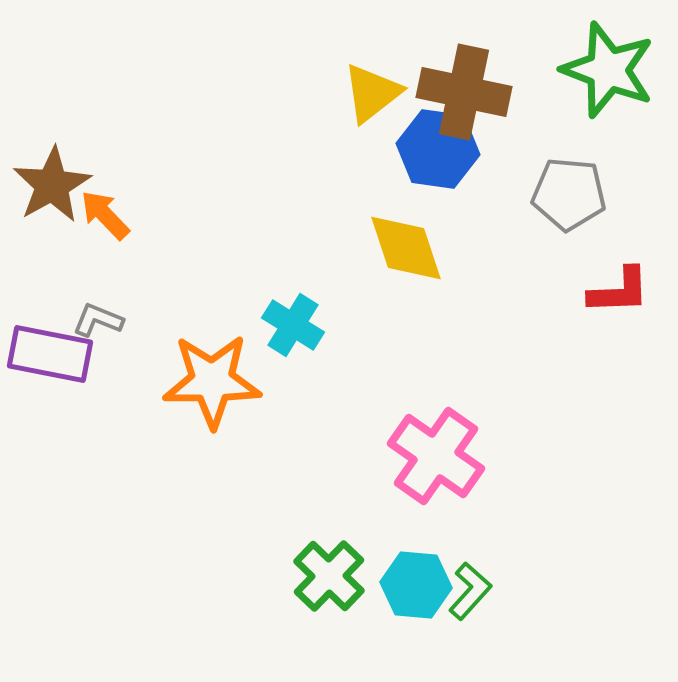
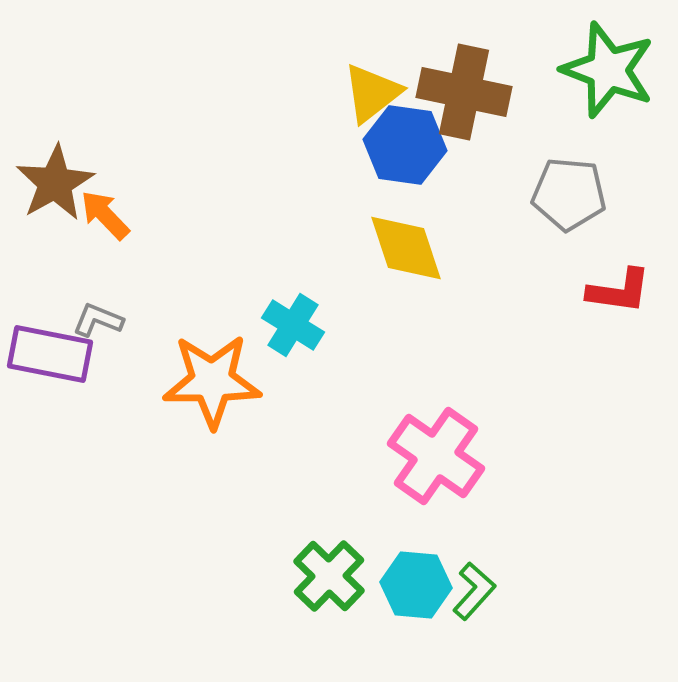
blue hexagon: moved 33 px left, 4 px up
brown star: moved 3 px right, 2 px up
red L-shape: rotated 10 degrees clockwise
green L-shape: moved 4 px right
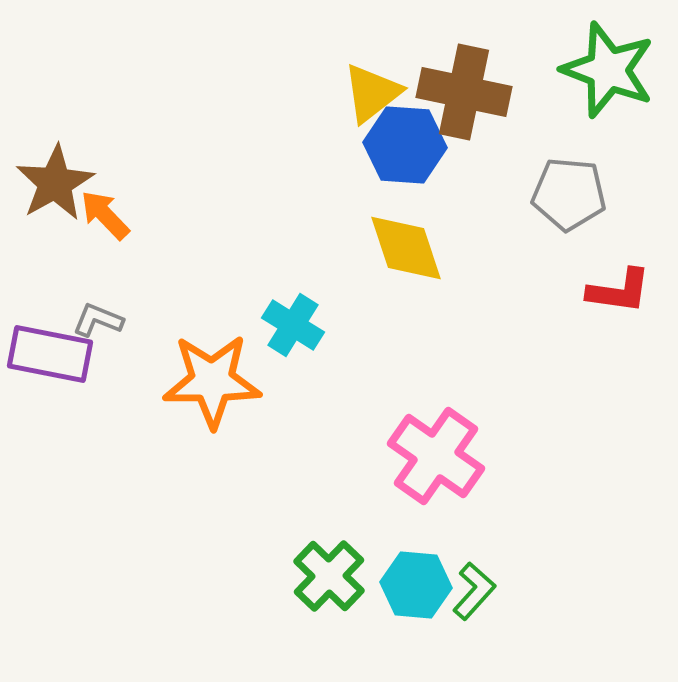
blue hexagon: rotated 4 degrees counterclockwise
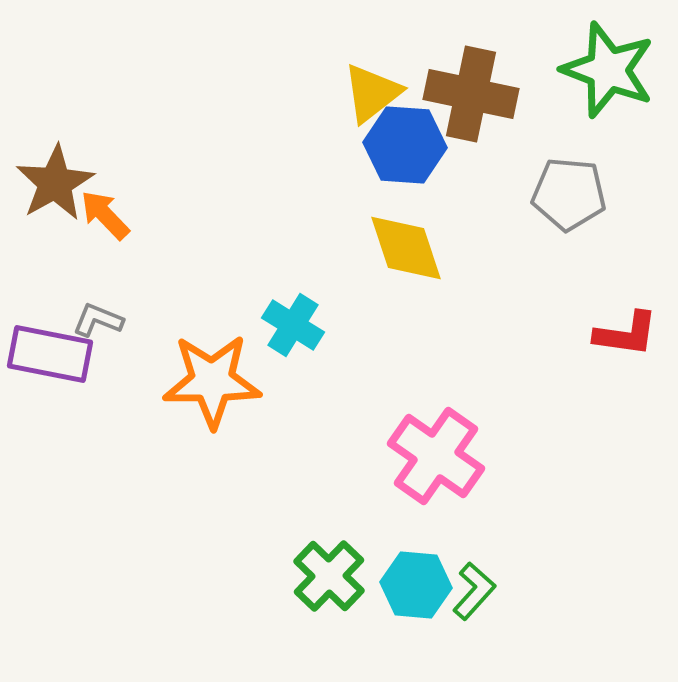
brown cross: moved 7 px right, 2 px down
red L-shape: moved 7 px right, 43 px down
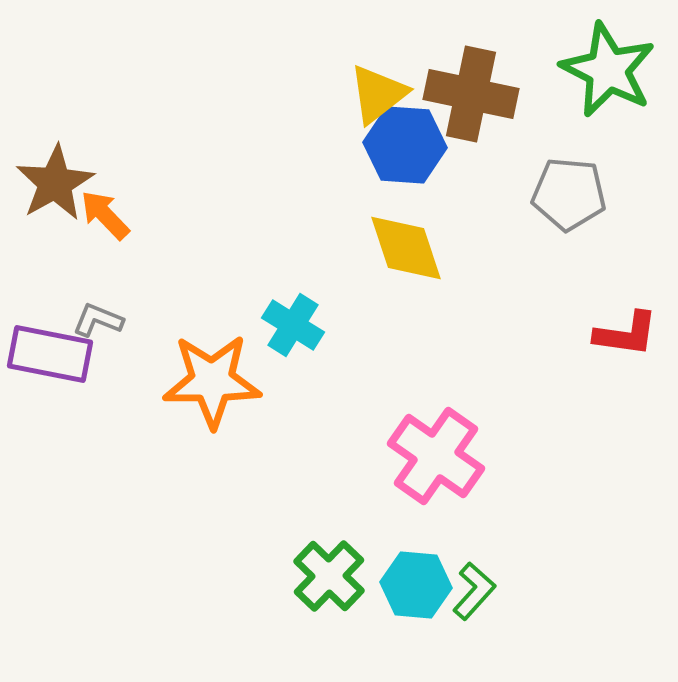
green star: rotated 6 degrees clockwise
yellow triangle: moved 6 px right, 1 px down
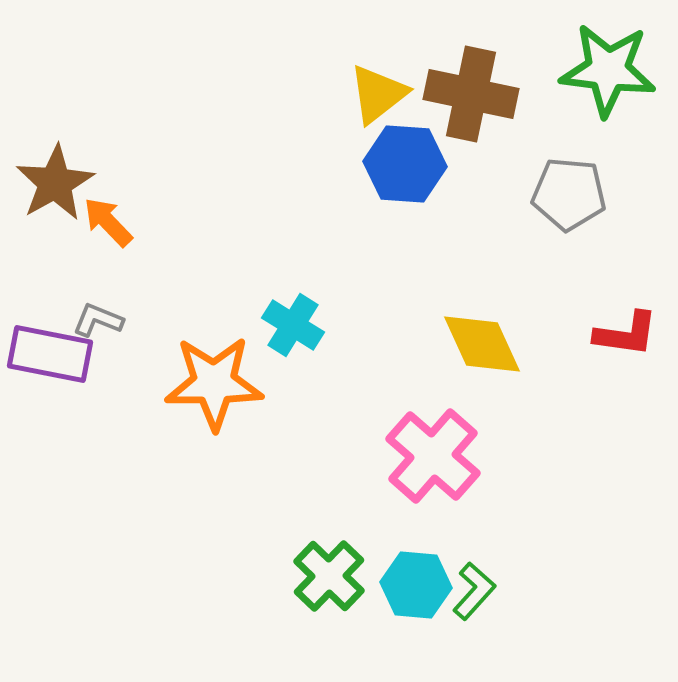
green star: rotated 20 degrees counterclockwise
blue hexagon: moved 19 px down
orange arrow: moved 3 px right, 7 px down
yellow diamond: moved 76 px right, 96 px down; rotated 6 degrees counterclockwise
orange star: moved 2 px right, 2 px down
pink cross: moved 3 px left; rotated 6 degrees clockwise
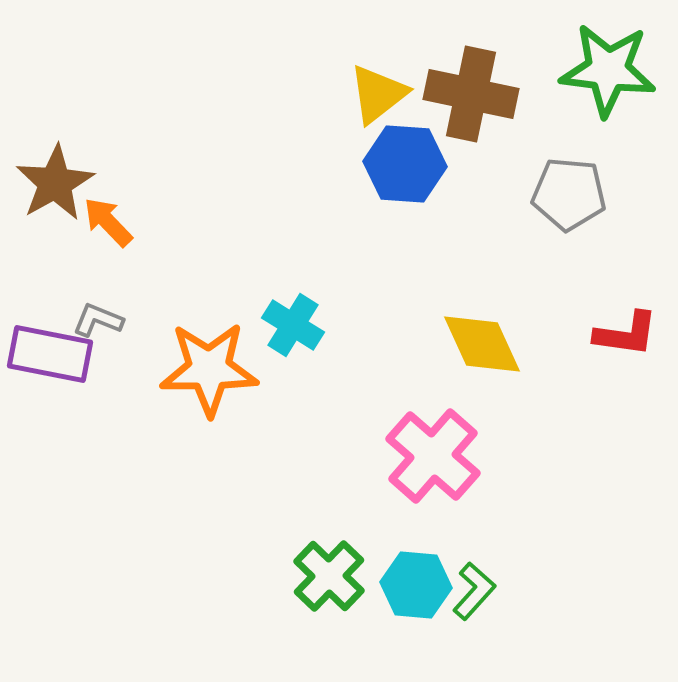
orange star: moved 5 px left, 14 px up
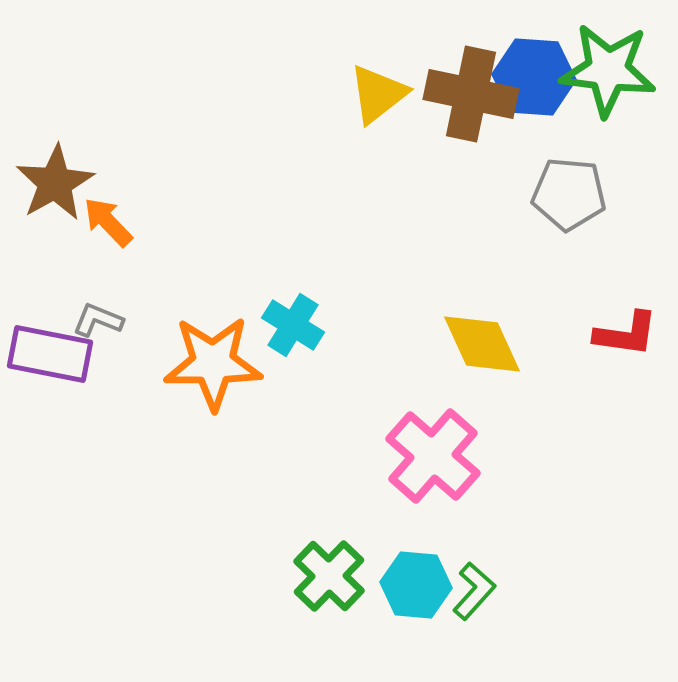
blue hexagon: moved 129 px right, 87 px up
orange star: moved 4 px right, 6 px up
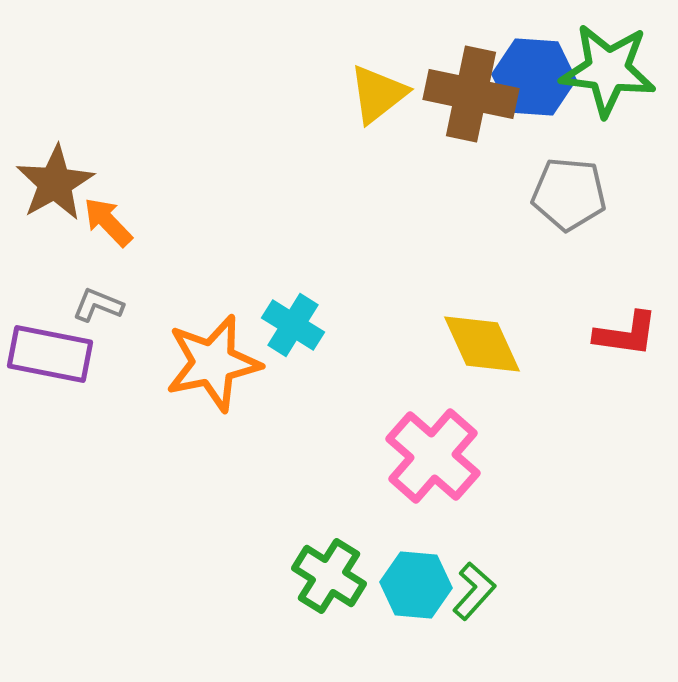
gray L-shape: moved 15 px up
orange star: rotated 12 degrees counterclockwise
green cross: rotated 12 degrees counterclockwise
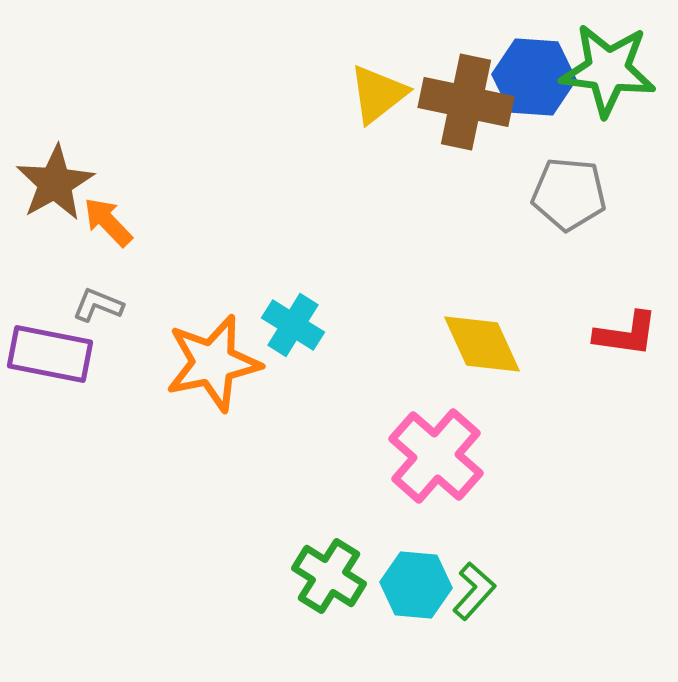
brown cross: moved 5 px left, 8 px down
pink cross: moved 3 px right
